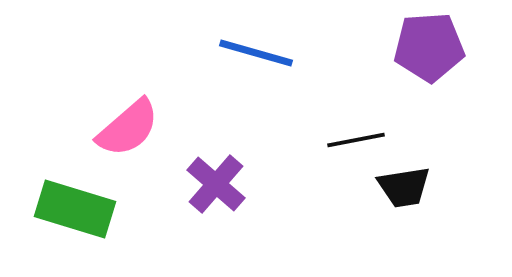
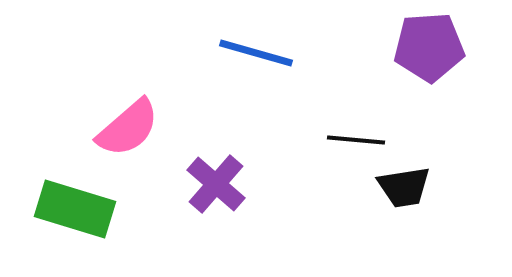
black line: rotated 16 degrees clockwise
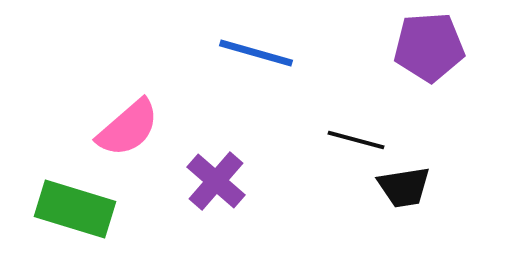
black line: rotated 10 degrees clockwise
purple cross: moved 3 px up
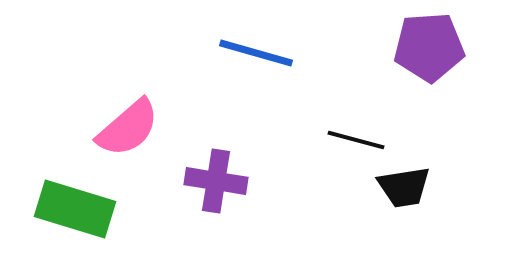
purple cross: rotated 32 degrees counterclockwise
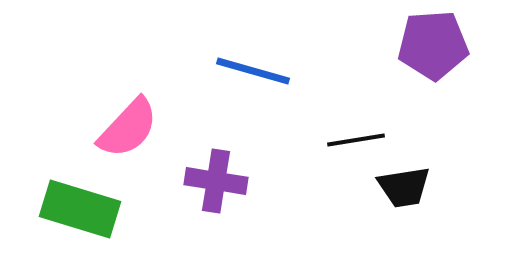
purple pentagon: moved 4 px right, 2 px up
blue line: moved 3 px left, 18 px down
pink semicircle: rotated 6 degrees counterclockwise
black line: rotated 24 degrees counterclockwise
green rectangle: moved 5 px right
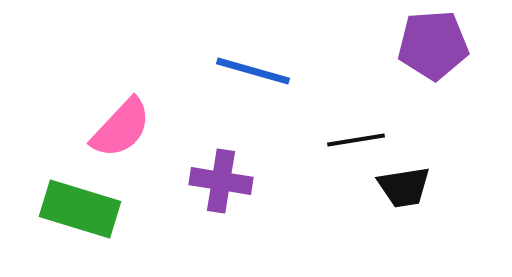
pink semicircle: moved 7 px left
purple cross: moved 5 px right
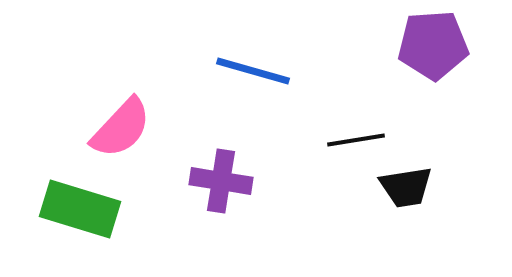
black trapezoid: moved 2 px right
